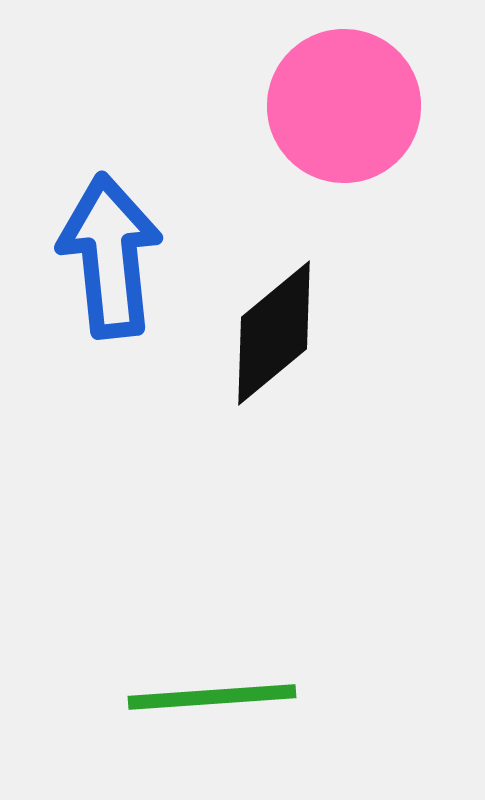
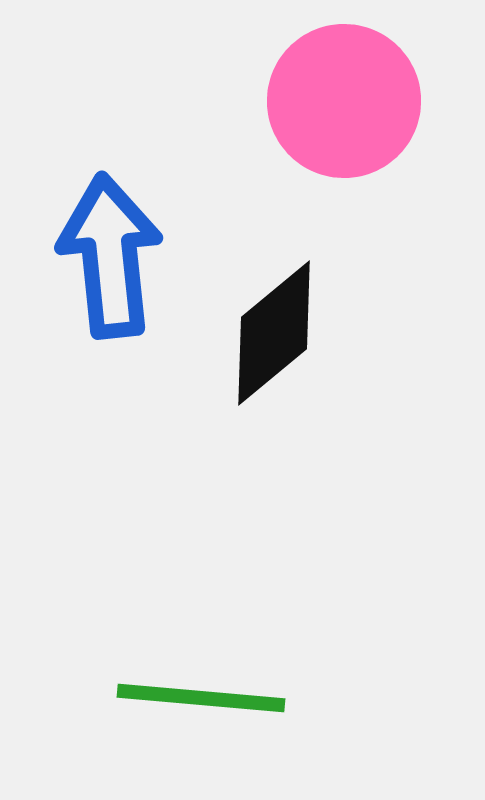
pink circle: moved 5 px up
green line: moved 11 px left, 1 px down; rotated 9 degrees clockwise
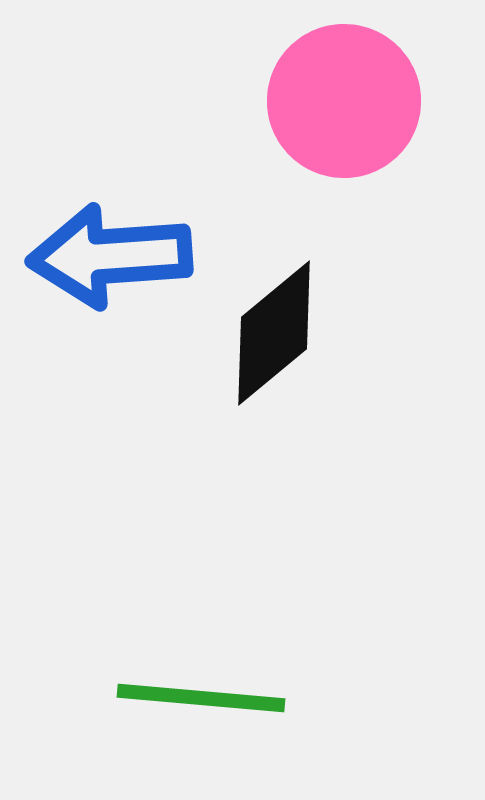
blue arrow: rotated 88 degrees counterclockwise
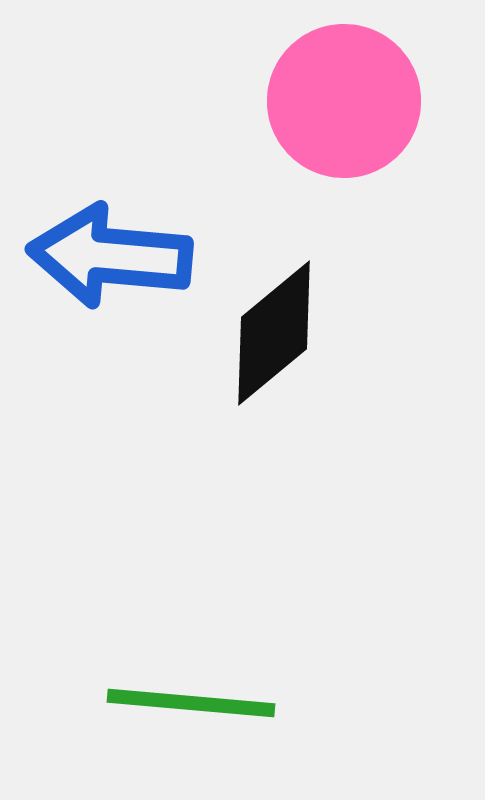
blue arrow: rotated 9 degrees clockwise
green line: moved 10 px left, 5 px down
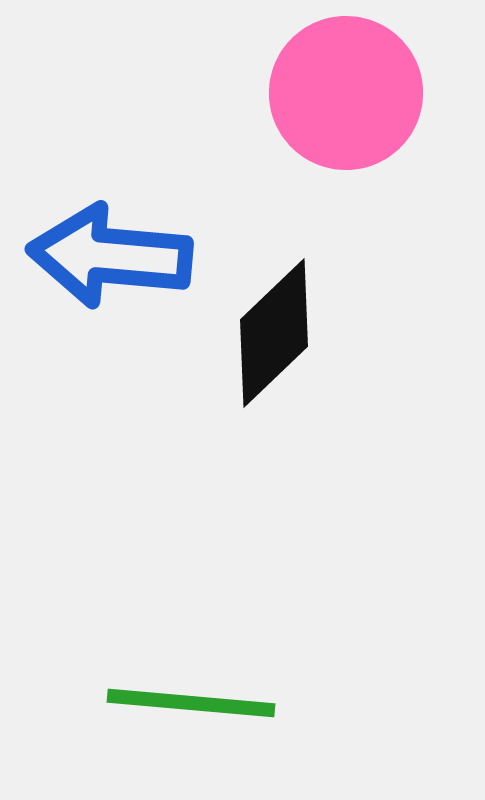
pink circle: moved 2 px right, 8 px up
black diamond: rotated 4 degrees counterclockwise
